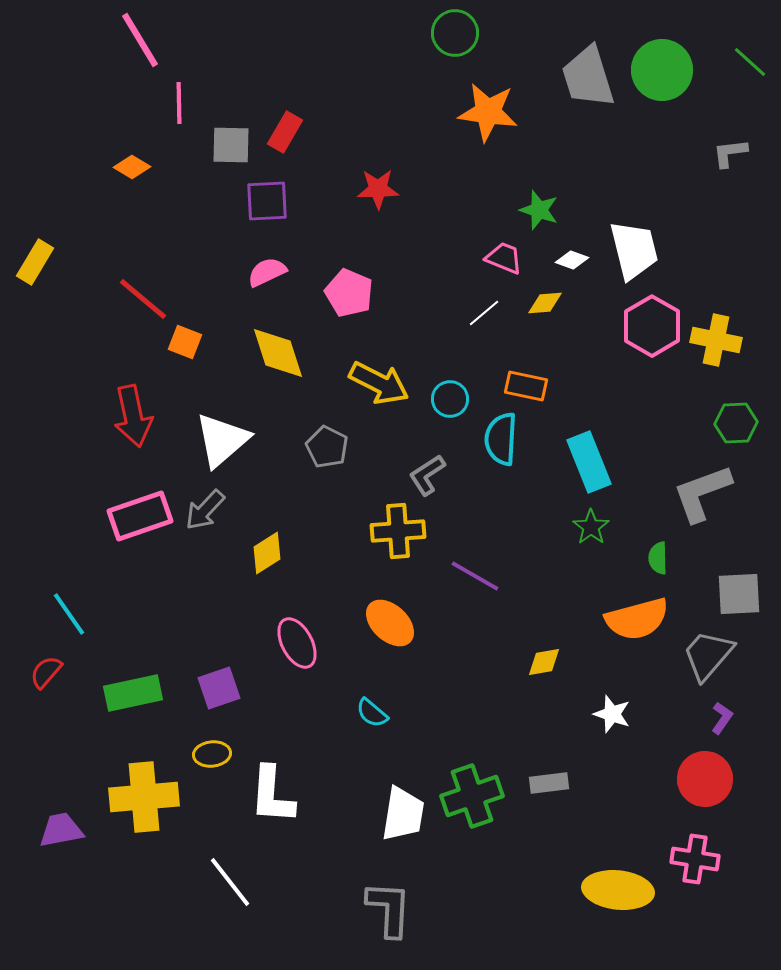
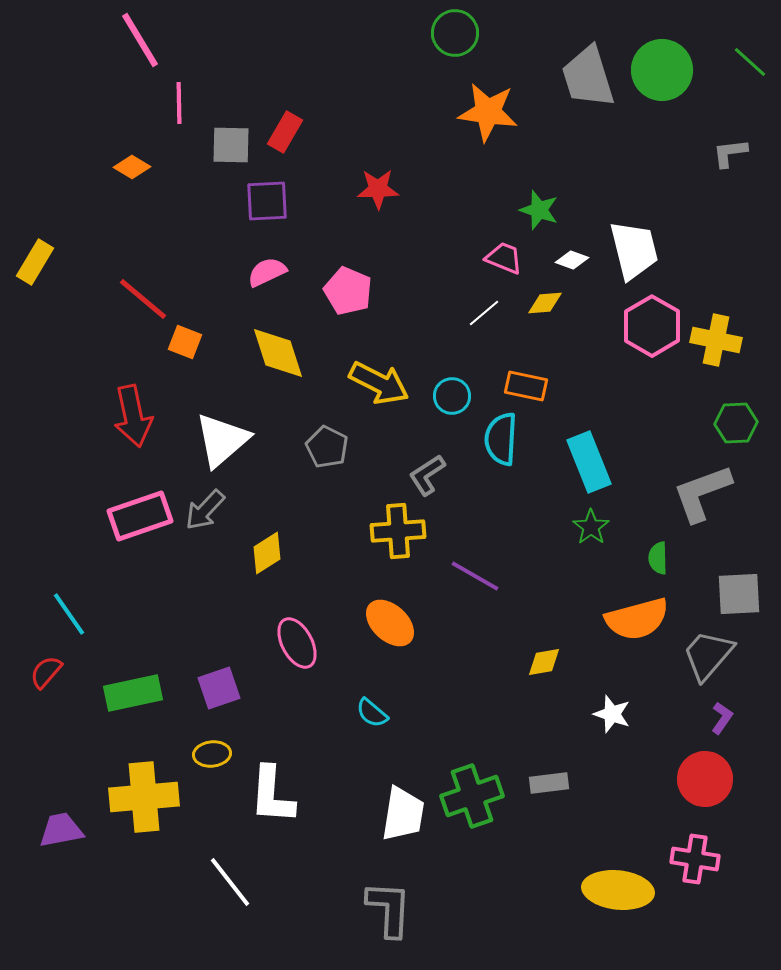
pink pentagon at (349, 293): moved 1 px left, 2 px up
cyan circle at (450, 399): moved 2 px right, 3 px up
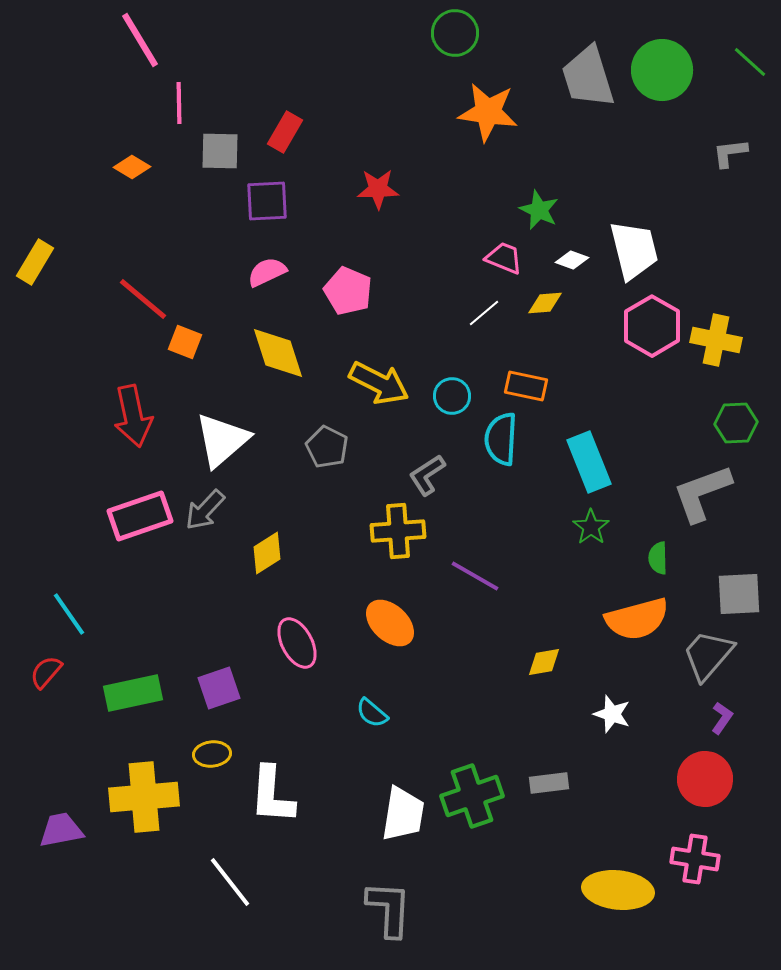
gray square at (231, 145): moved 11 px left, 6 px down
green star at (539, 210): rotated 6 degrees clockwise
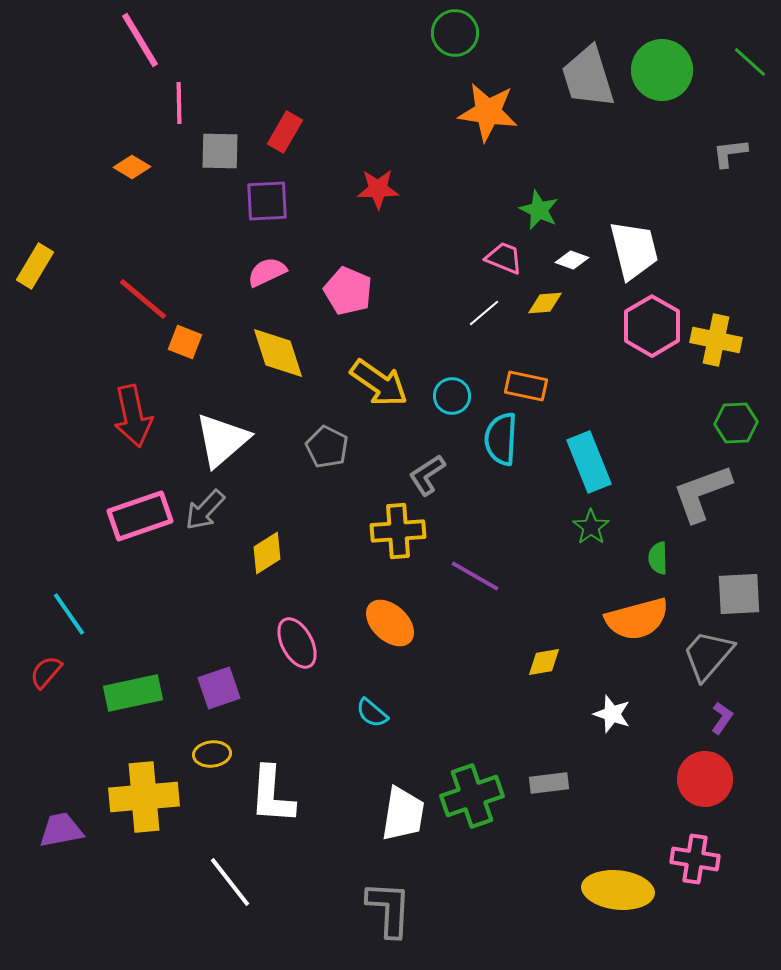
yellow rectangle at (35, 262): moved 4 px down
yellow arrow at (379, 383): rotated 8 degrees clockwise
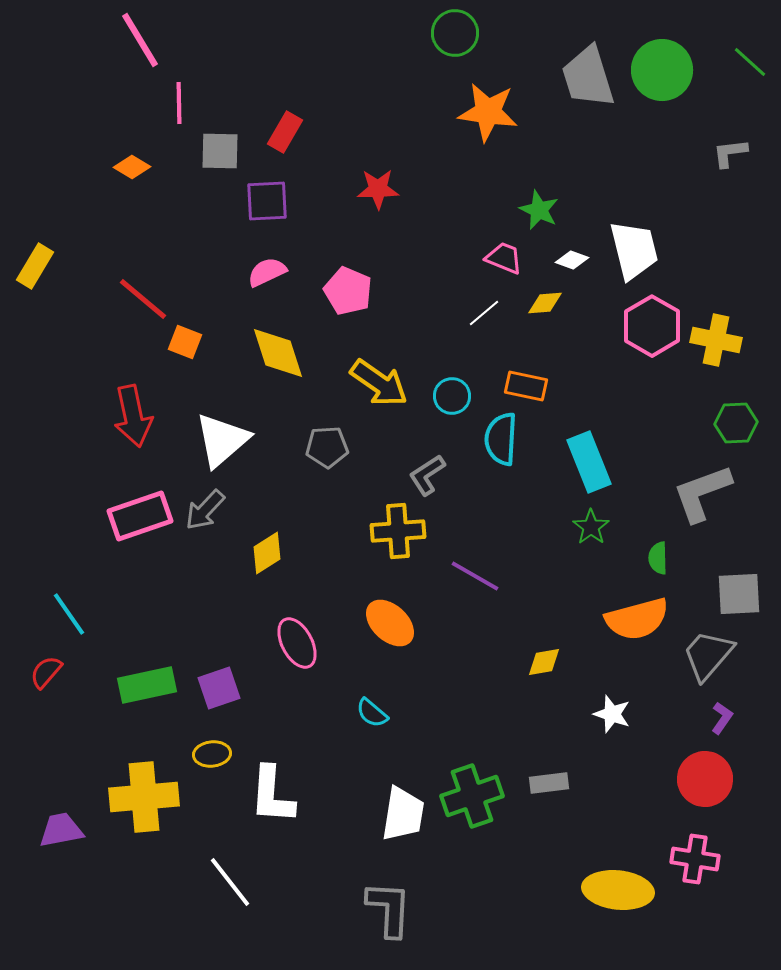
gray pentagon at (327, 447): rotated 30 degrees counterclockwise
green rectangle at (133, 693): moved 14 px right, 8 px up
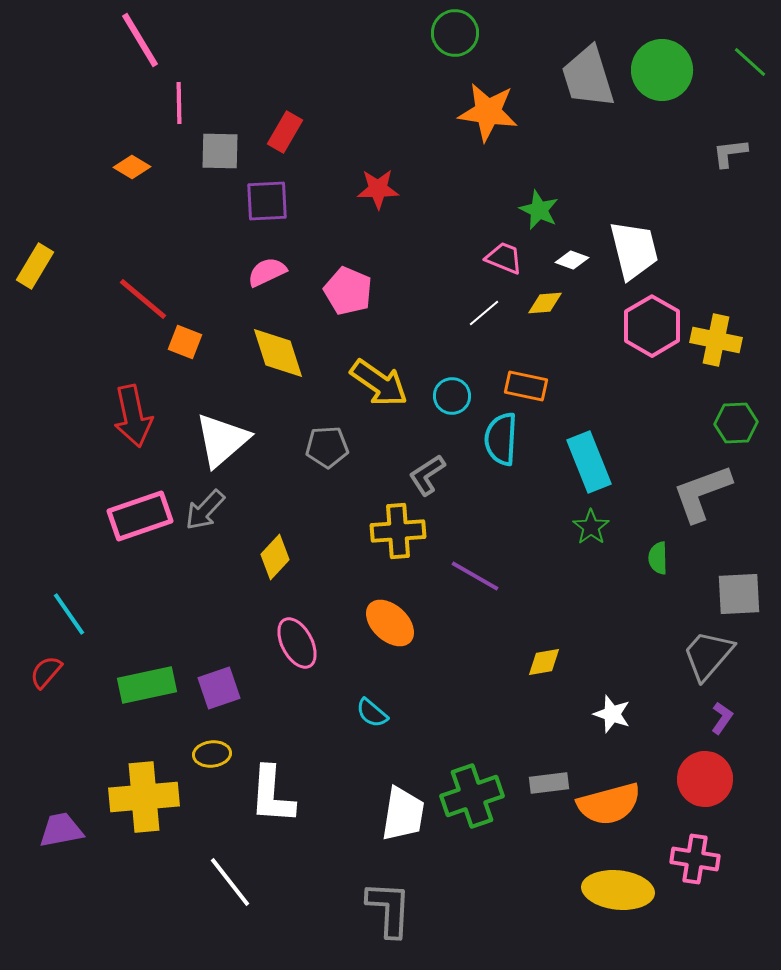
yellow diamond at (267, 553): moved 8 px right, 4 px down; rotated 15 degrees counterclockwise
orange semicircle at (637, 619): moved 28 px left, 185 px down
